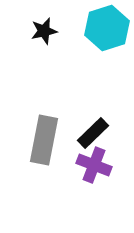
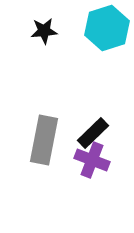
black star: rotated 8 degrees clockwise
purple cross: moved 2 px left, 5 px up
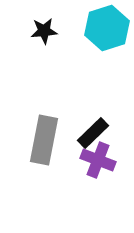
purple cross: moved 6 px right
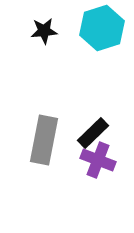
cyan hexagon: moved 5 px left
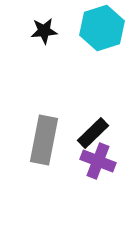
purple cross: moved 1 px down
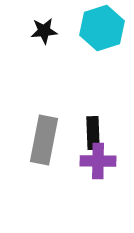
black rectangle: rotated 48 degrees counterclockwise
purple cross: rotated 20 degrees counterclockwise
